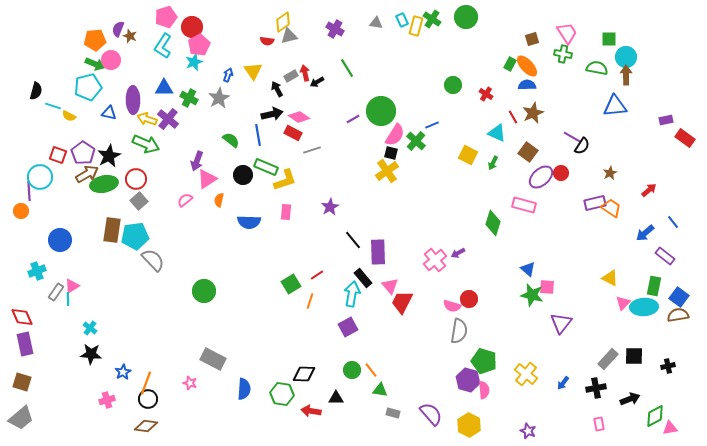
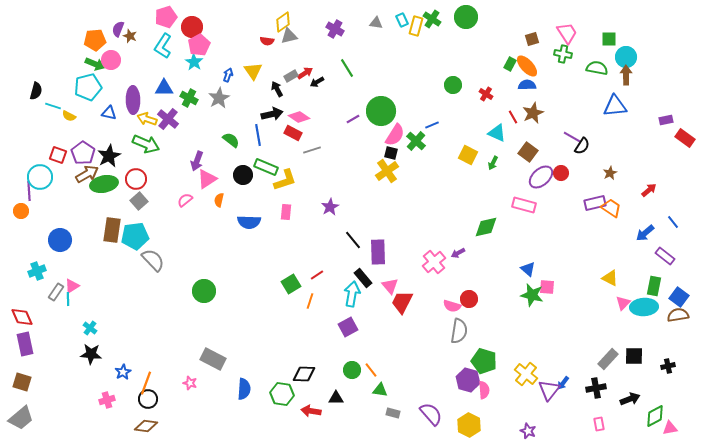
cyan star at (194, 62): rotated 18 degrees counterclockwise
red arrow at (305, 73): rotated 70 degrees clockwise
green diamond at (493, 223): moved 7 px left, 4 px down; rotated 60 degrees clockwise
pink cross at (435, 260): moved 1 px left, 2 px down
purple triangle at (561, 323): moved 12 px left, 67 px down
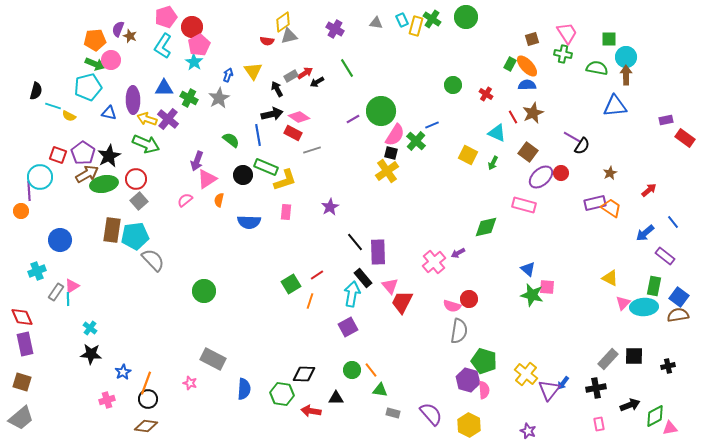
black line at (353, 240): moved 2 px right, 2 px down
black arrow at (630, 399): moved 6 px down
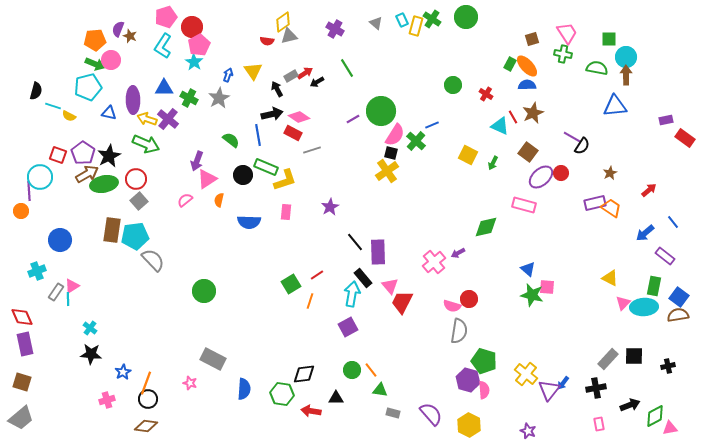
gray triangle at (376, 23): rotated 32 degrees clockwise
cyan triangle at (497, 133): moved 3 px right, 7 px up
black diamond at (304, 374): rotated 10 degrees counterclockwise
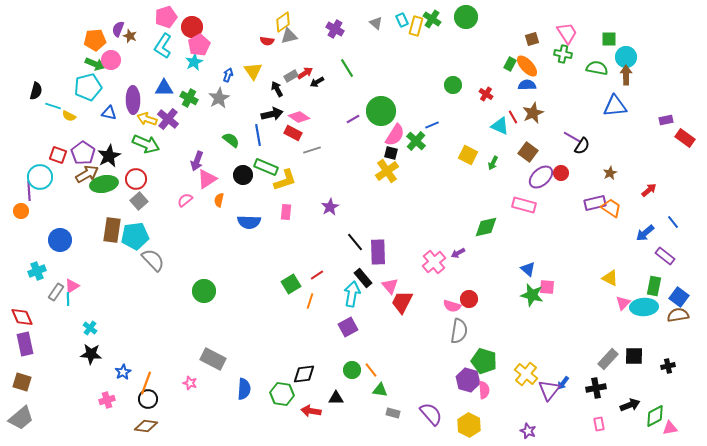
cyan star at (194, 62): rotated 12 degrees clockwise
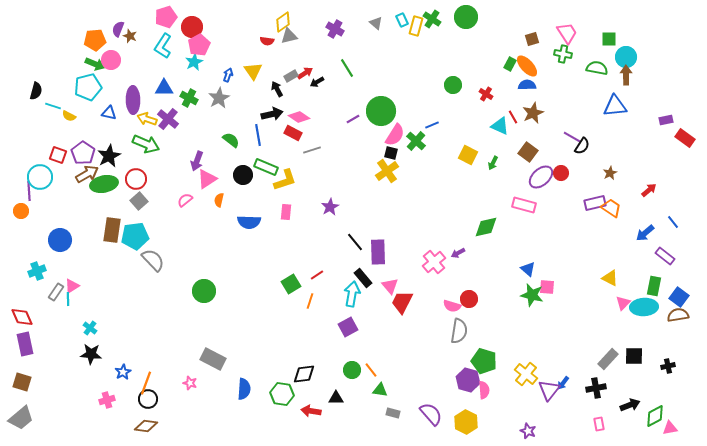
yellow hexagon at (469, 425): moved 3 px left, 3 px up
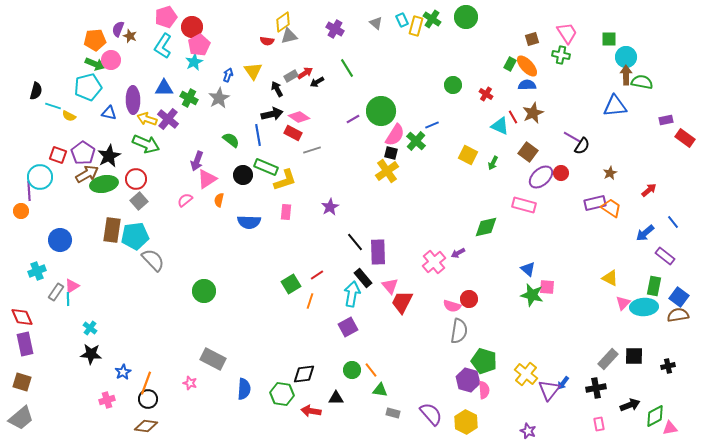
green cross at (563, 54): moved 2 px left, 1 px down
green semicircle at (597, 68): moved 45 px right, 14 px down
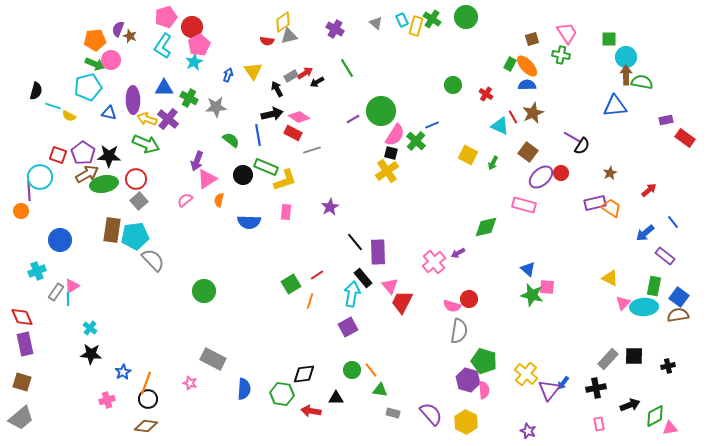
gray star at (219, 98): moved 3 px left, 9 px down; rotated 25 degrees clockwise
black star at (109, 156): rotated 30 degrees clockwise
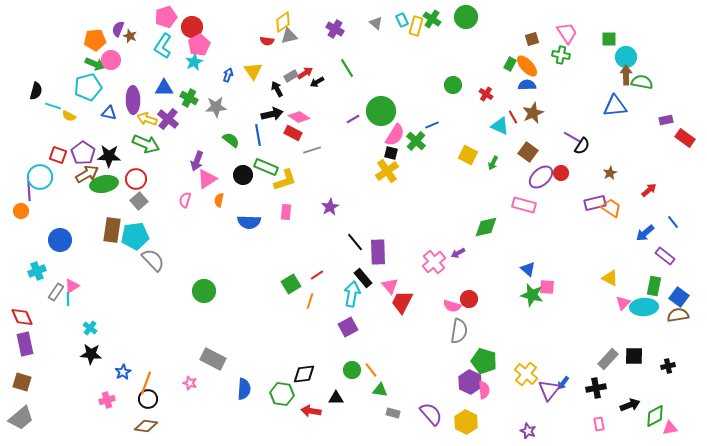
pink semicircle at (185, 200): rotated 35 degrees counterclockwise
purple hexagon at (468, 380): moved 2 px right, 2 px down; rotated 10 degrees clockwise
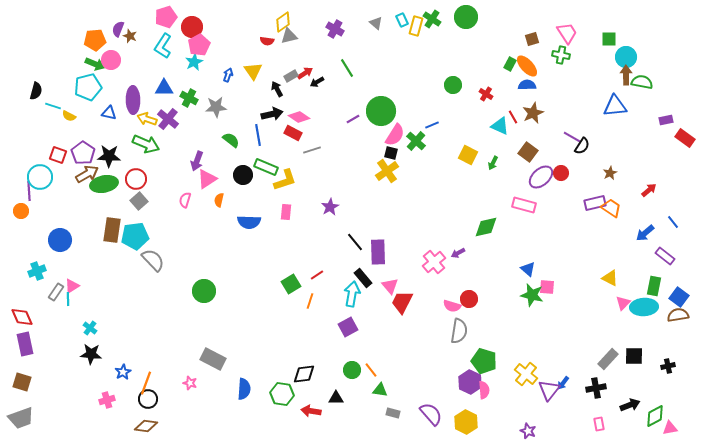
gray trapezoid at (21, 418): rotated 20 degrees clockwise
